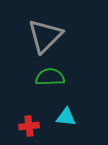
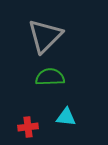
red cross: moved 1 px left, 1 px down
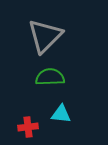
cyan triangle: moved 5 px left, 3 px up
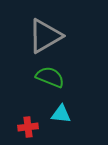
gray triangle: rotated 15 degrees clockwise
green semicircle: rotated 24 degrees clockwise
